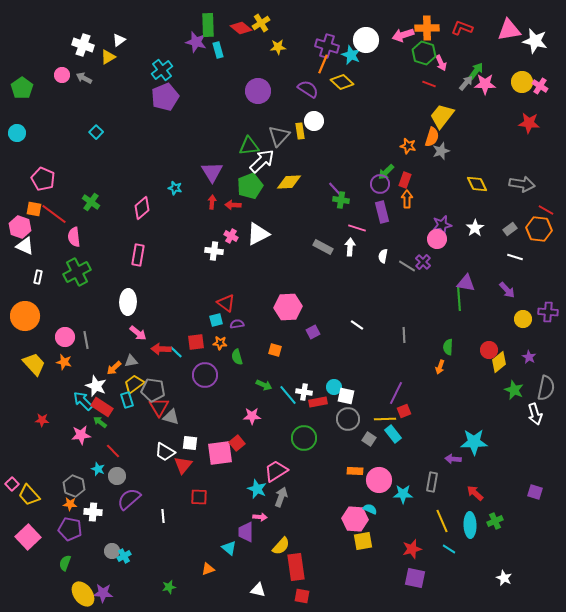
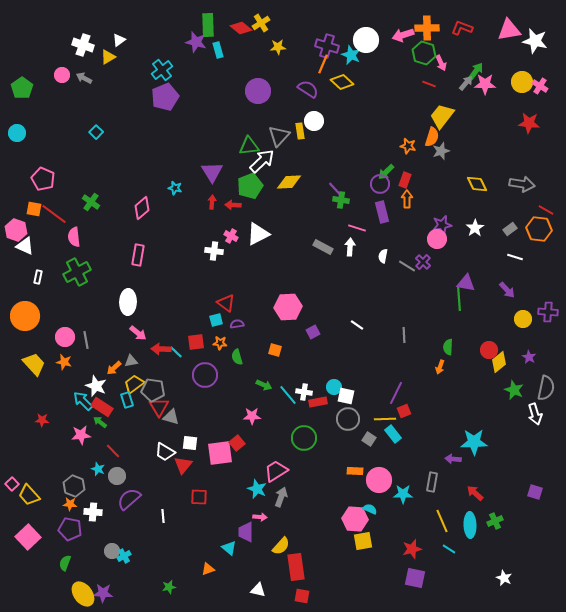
pink hexagon at (20, 227): moved 4 px left, 3 px down
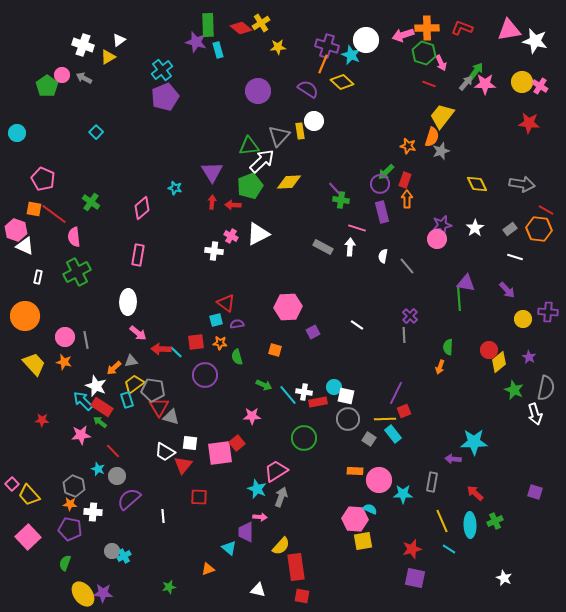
green pentagon at (22, 88): moved 25 px right, 2 px up
purple cross at (423, 262): moved 13 px left, 54 px down
gray line at (407, 266): rotated 18 degrees clockwise
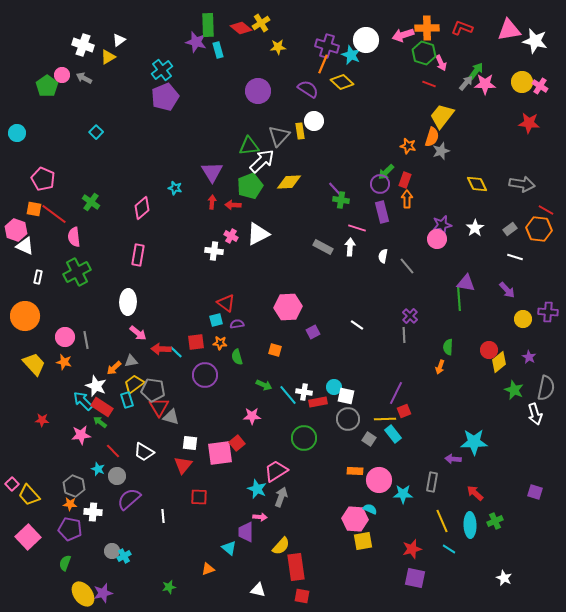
white trapezoid at (165, 452): moved 21 px left
purple star at (103, 593): rotated 18 degrees counterclockwise
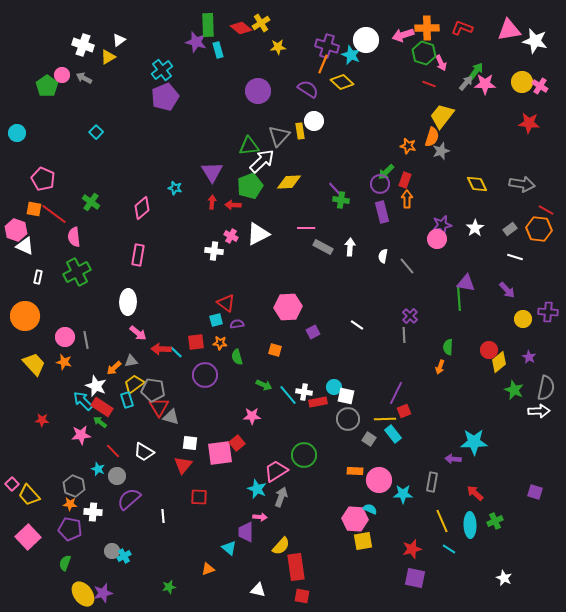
pink line at (357, 228): moved 51 px left; rotated 18 degrees counterclockwise
white arrow at (535, 414): moved 4 px right, 3 px up; rotated 75 degrees counterclockwise
green circle at (304, 438): moved 17 px down
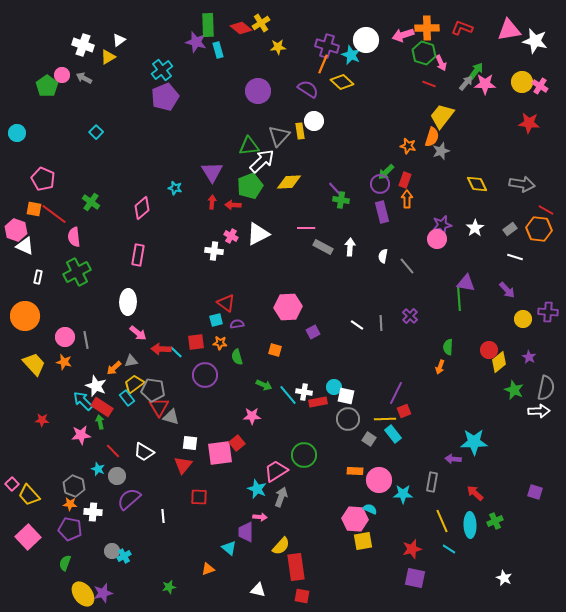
gray line at (404, 335): moved 23 px left, 12 px up
cyan rectangle at (127, 400): moved 2 px up; rotated 21 degrees counterclockwise
green arrow at (100, 422): rotated 40 degrees clockwise
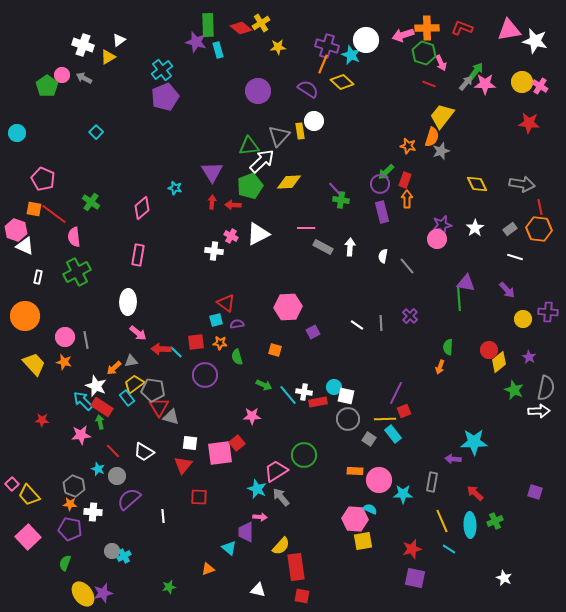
red line at (546, 210): moved 6 px left, 3 px up; rotated 49 degrees clockwise
gray arrow at (281, 497): rotated 60 degrees counterclockwise
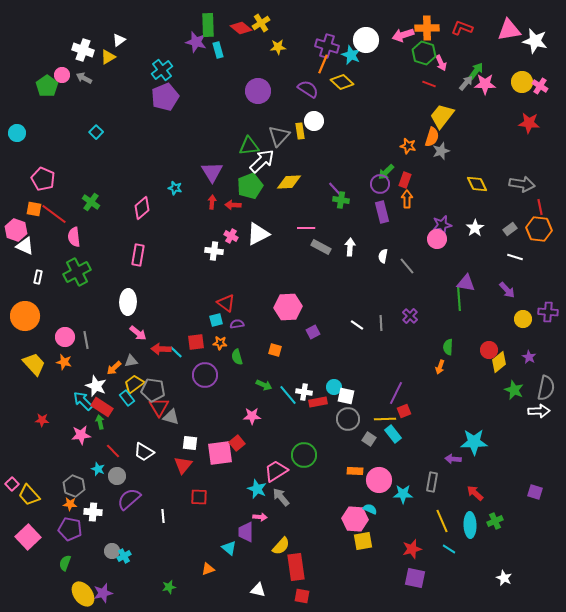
white cross at (83, 45): moved 5 px down
gray rectangle at (323, 247): moved 2 px left
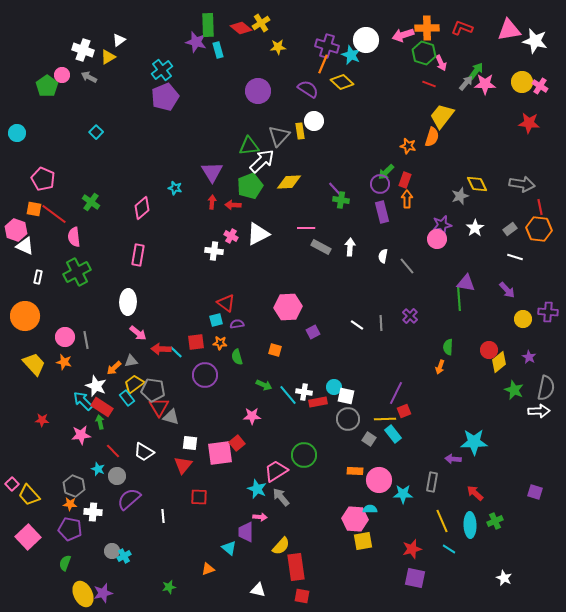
gray arrow at (84, 78): moved 5 px right, 1 px up
gray star at (441, 151): moved 19 px right, 45 px down
cyan semicircle at (370, 509): rotated 24 degrees counterclockwise
yellow ellipse at (83, 594): rotated 10 degrees clockwise
